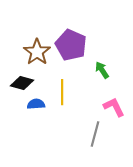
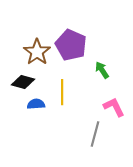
black diamond: moved 1 px right, 1 px up
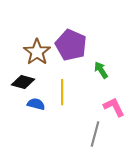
green arrow: moved 1 px left
blue semicircle: rotated 18 degrees clockwise
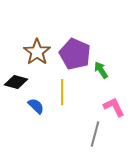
purple pentagon: moved 4 px right, 9 px down
black diamond: moved 7 px left
blue semicircle: moved 2 px down; rotated 30 degrees clockwise
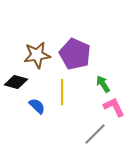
brown star: moved 3 px down; rotated 28 degrees clockwise
green arrow: moved 2 px right, 14 px down
blue semicircle: moved 1 px right
gray line: rotated 30 degrees clockwise
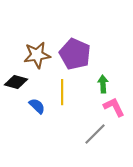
green arrow: rotated 30 degrees clockwise
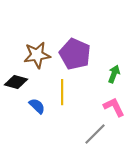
green arrow: moved 11 px right, 10 px up; rotated 24 degrees clockwise
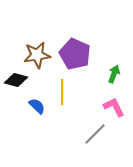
black diamond: moved 2 px up
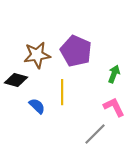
purple pentagon: moved 1 px right, 3 px up
